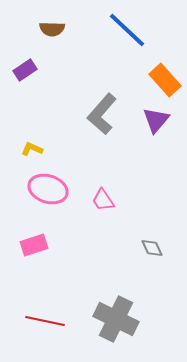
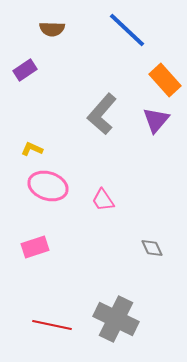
pink ellipse: moved 3 px up
pink rectangle: moved 1 px right, 2 px down
red line: moved 7 px right, 4 px down
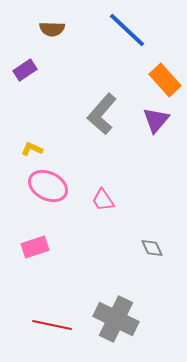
pink ellipse: rotated 9 degrees clockwise
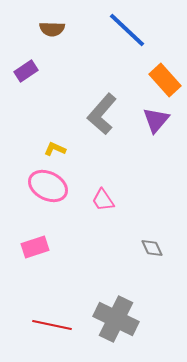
purple rectangle: moved 1 px right, 1 px down
yellow L-shape: moved 23 px right
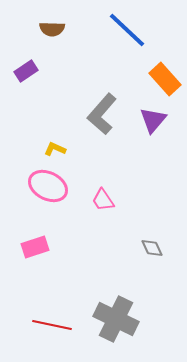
orange rectangle: moved 1 px up
purple triangle: moved 3 px left
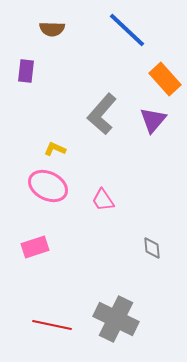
purple rectangle: rotated 50 degrees counterclockwise
gray diamond: rotated 20 degrees clockwise
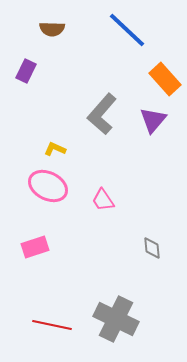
purple rectangle: rotated 20 degrees clockwise
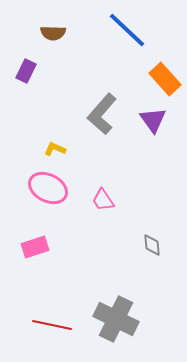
brown semicircle: moved 1 px right, 4 px down
purple triangle: rotated 16 degrees counterclockwise
pink ellipse: moved 2 px down
gray diamond: moved 3 px up
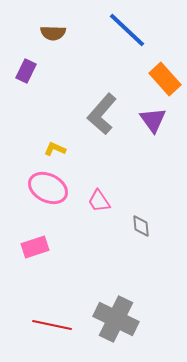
pink trapezoid: moved 4 px left, 1 px down
gray diamond: moved 11 px left, 19 px up
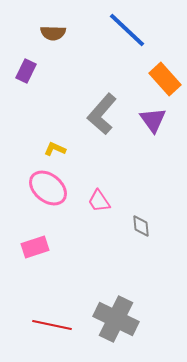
pink ellipse: rotated 12 degrees clockwise
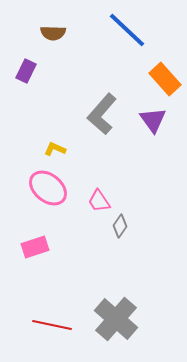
gray diamond: moved 21 px left; rotated 40 degrees clockwise
gray cross: rotated 15 degrees clockwise
